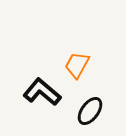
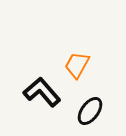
black L-shape: rotated 9 degrees clockwise
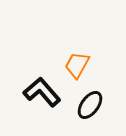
black ellipse: moved 6 px up
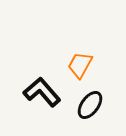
orange trapezoid: moved 3 px right
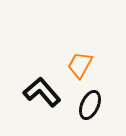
black ellipse: rotated 12 degrees counterclockwise
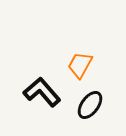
black ellipse: rotated 12 degrees clockwise
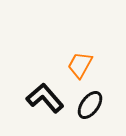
black L-shape: moved 3 px right, 6 px down
